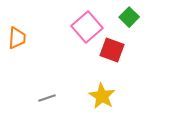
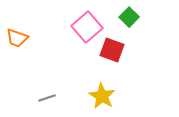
orange trapezoid: rotated 105 degrees clockwise
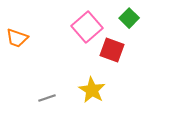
green square: moved 1 px down
yellow star: moved 10 px left, 6 px up
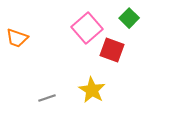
pink square: moved 1 px down
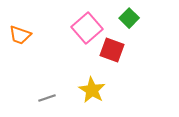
orange trapezoid: moved 3 px right, 3 px up
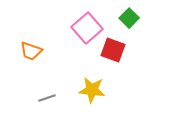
orange trapezoid: moved 11 px right, 16 px down
red square: moved 1 px right
yellow star: rotated 24 degrees counterclockwise
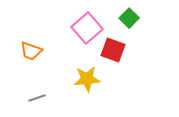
yellow star: moved 5 px left, 11 px up; rotated 12 degrees counterclockwise
gray line: moved 10 px left
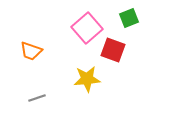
green square: rotated 24 degrees clockwise
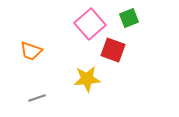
pink square: moved 3 px right, 4 px up
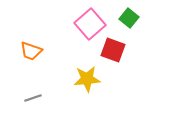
green square: rotated 30 degrees counterclockwise
gray line: moved 4 px left
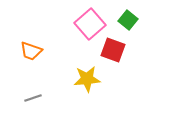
green square: moved 1 px left, 2 px down
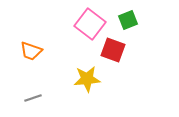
green square: rotated 30 degrees clockwise
pink square: rotated 12 degrees counterclockwise
